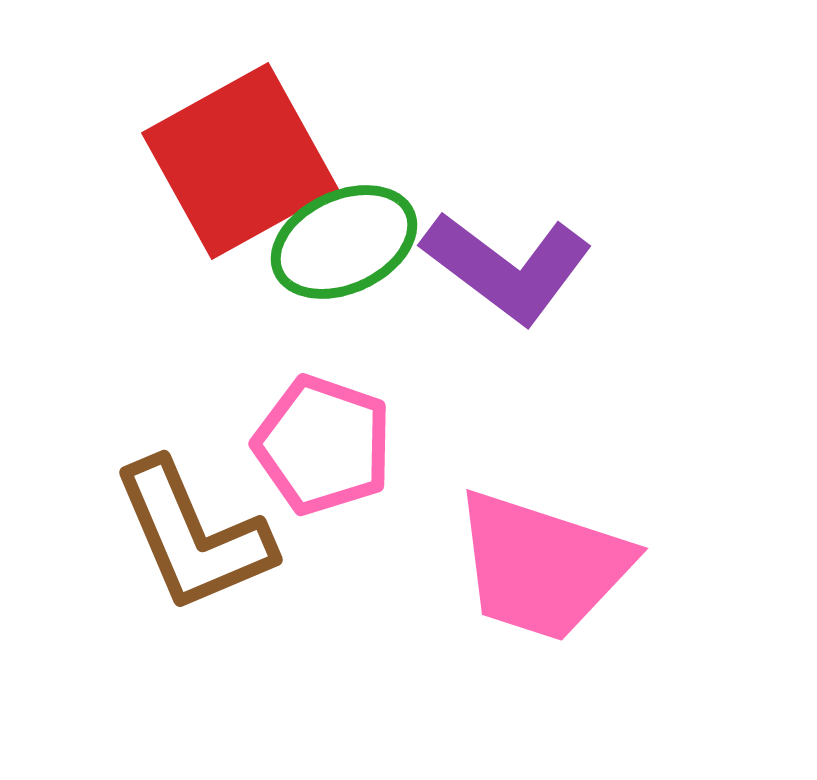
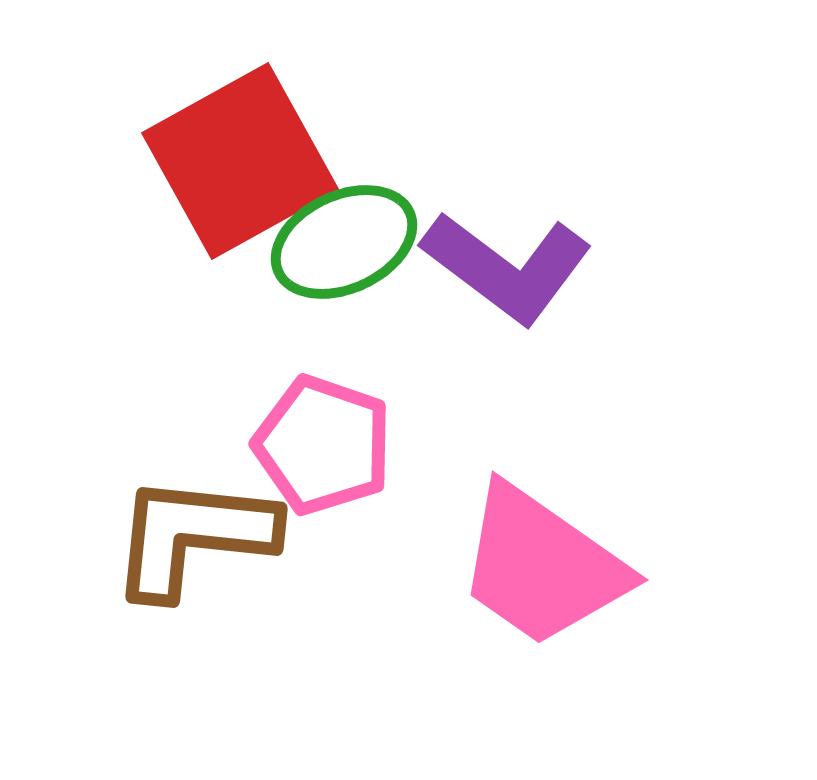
brown L-shape: rotated 119 degrees clockwise
pink trapezoid: rotated 17 degrees clockwise
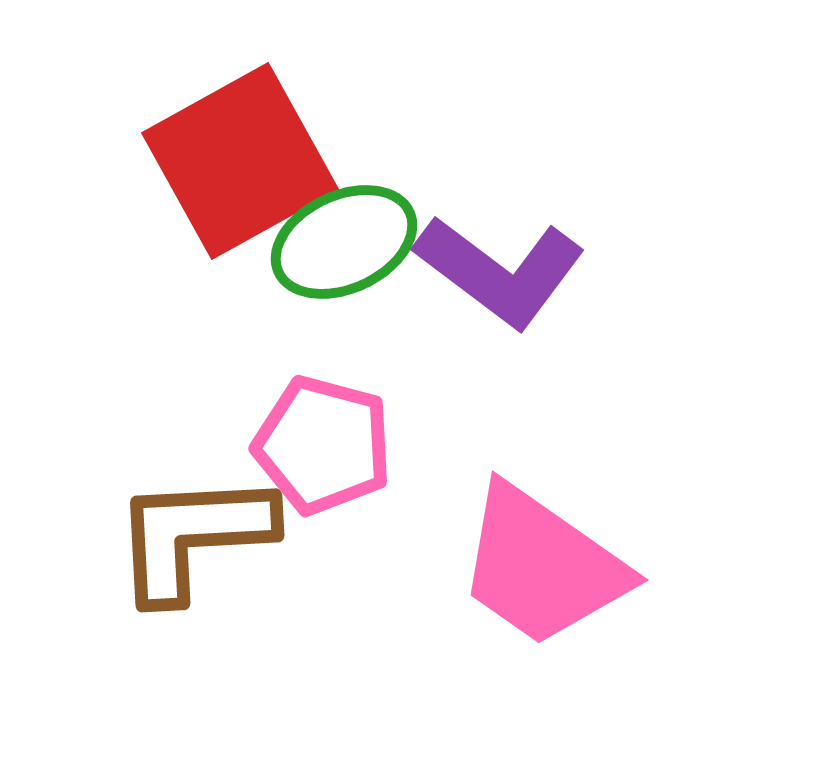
purple L-shape: moved 7 px left, 4 px down
pink pentagon: rotated 4 degrees counterclockwise
brown L-shape: rotated 9 degrees counterclockwise
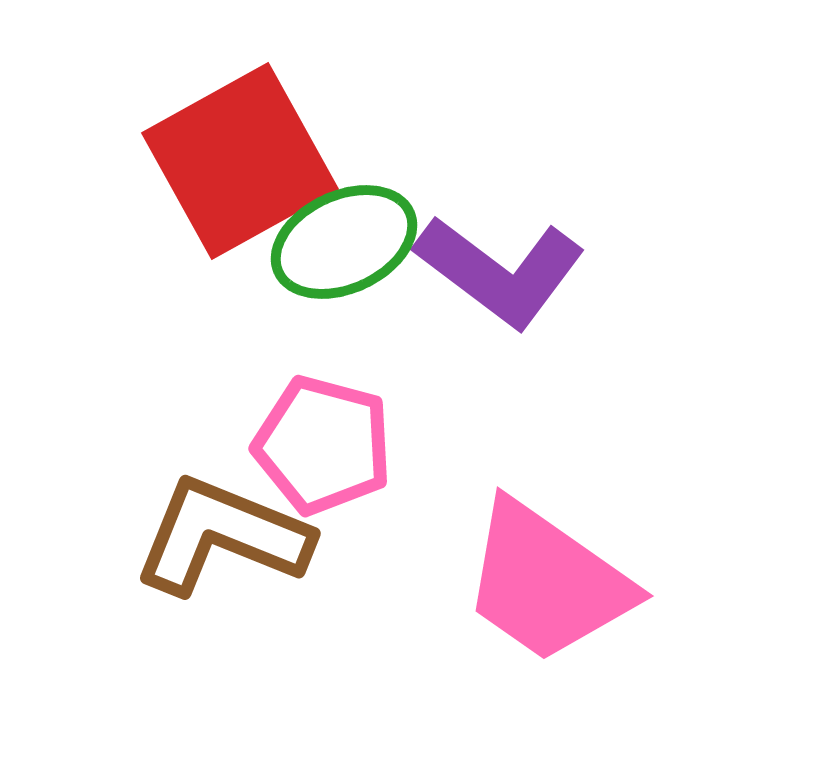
brown L-shape: moved 29 px right; rotated 25 degrees clockwise
pink trapezoid: moved 5 px right, 16 px down
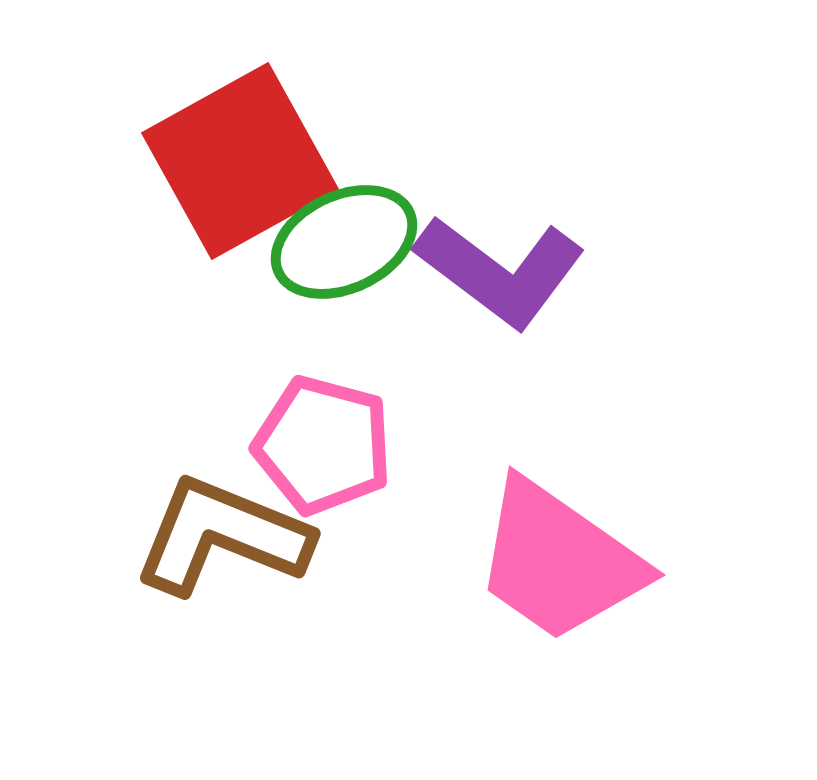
pink trapezoid: moved 12 px right, 21 px up
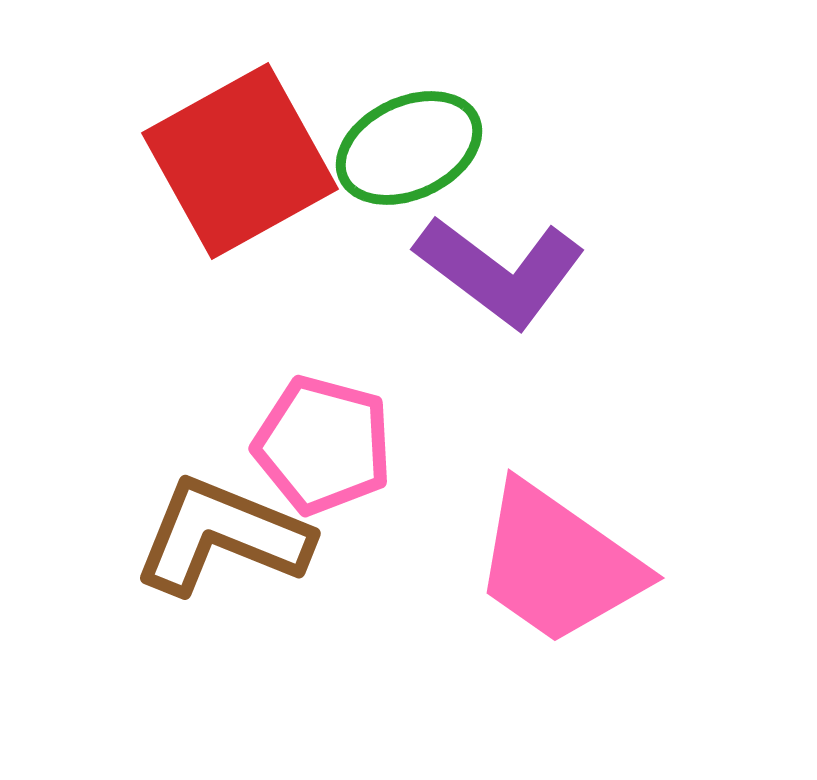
green ellipse: moved 65 px right, 94 px up
pink trapezoid: moved 1 px left, 3 px down
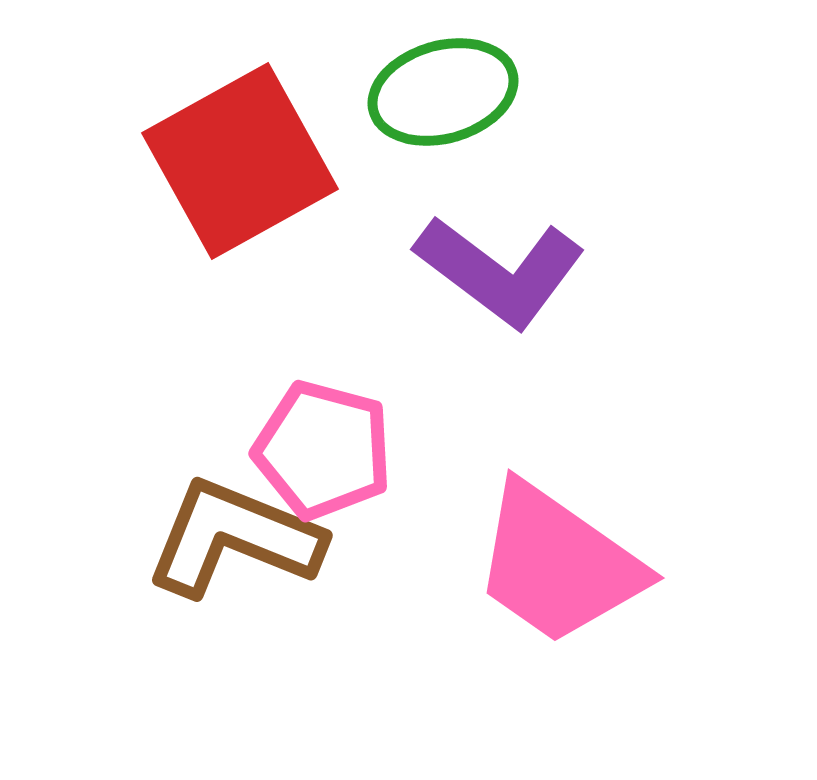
green ellipse: moved 34 px right, 56 px up; rotated 9 degrees clockwise
pink pentagon: moved 5 px down
brown L-shape: moved 12 px right, 2 px down
